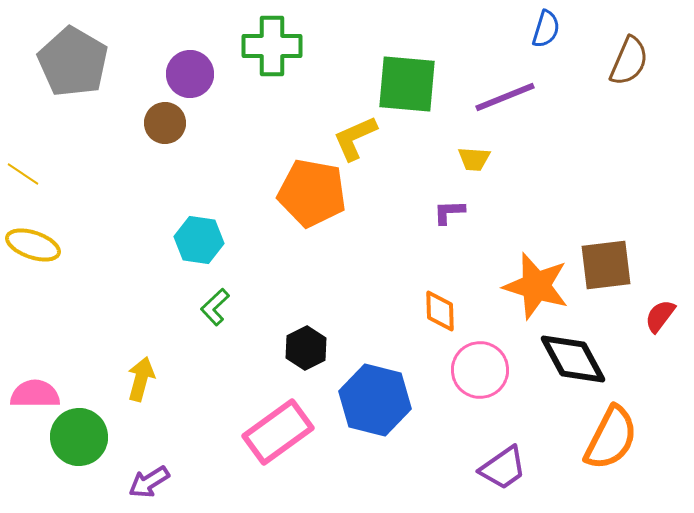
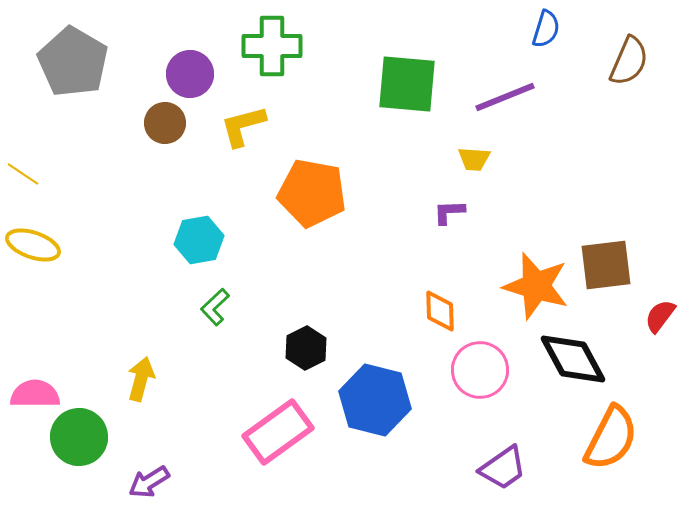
yellow L-shape: moved 112 px left, 12 px up; rotated 9 degrees clockwise
cyan hexagon: rotated 18 degrees counterclockwise
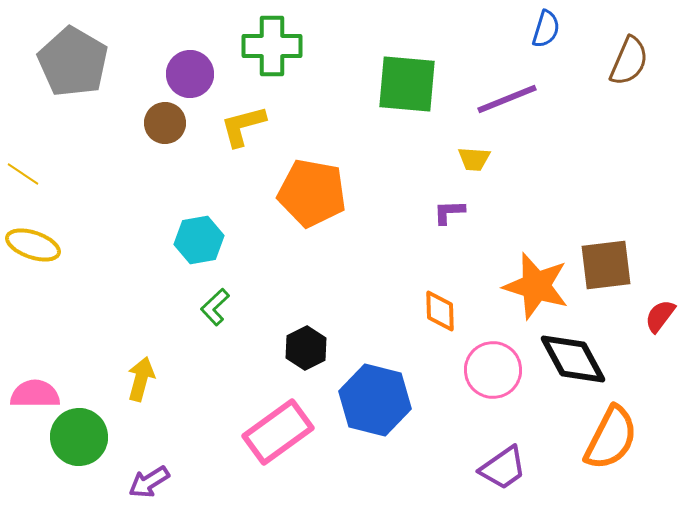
purple line: moved 2 px right, 2 px down
pink circle: moved 13 px right
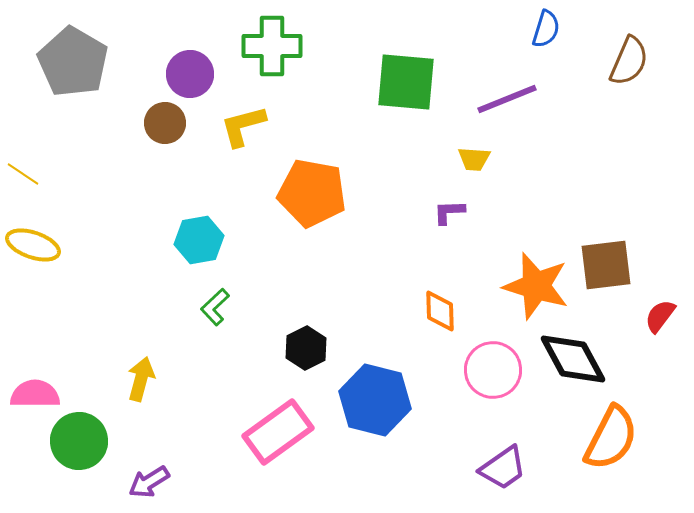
green square: moved 1 px left, 2 px up
green circle: moved 4 px down
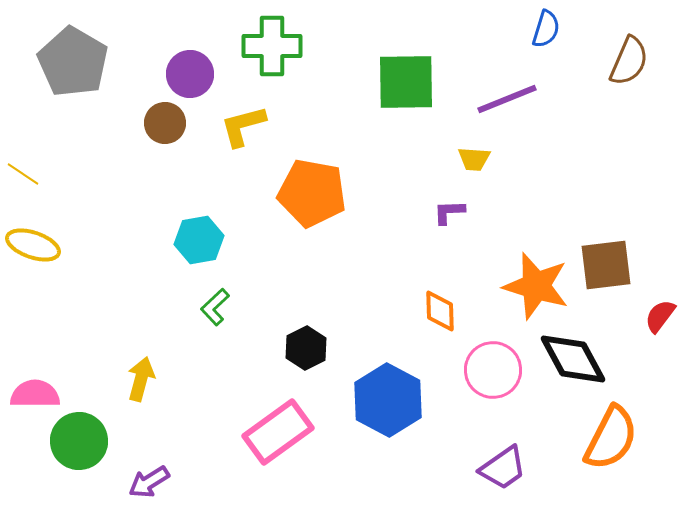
green square: rotated 6 degrees counterclockwise
blue hexagon: moved 13 px right; rotated 14 degrees clockwise
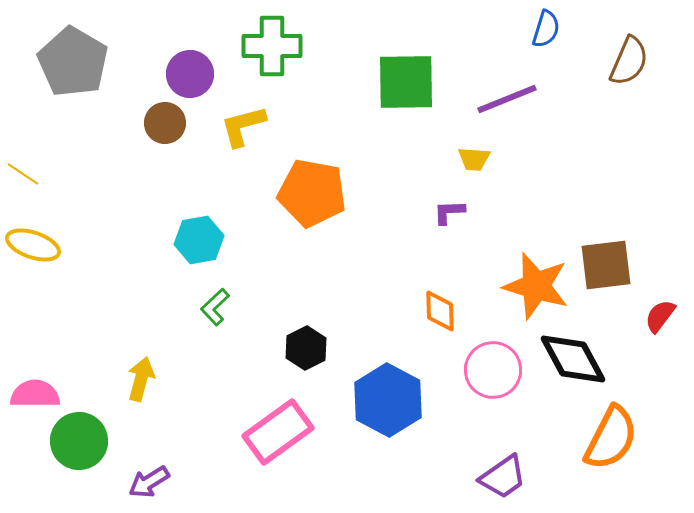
purple trapezoid: moved 9 px down
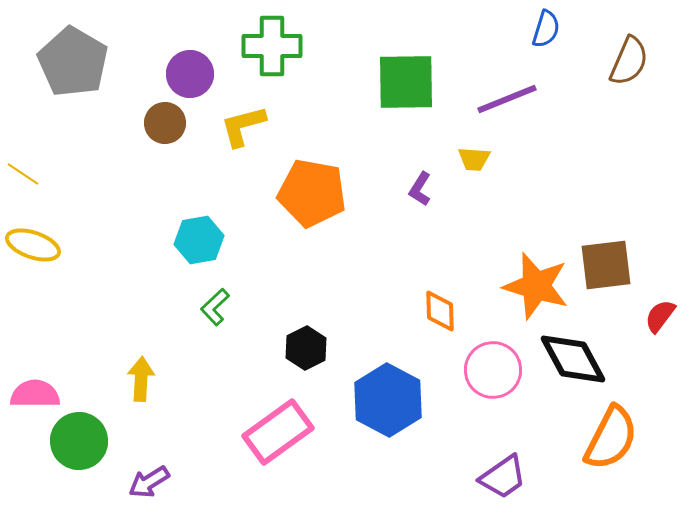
purple L-shape: moved 29 px left, 23 px up; rotated 56 degrees counterclockwise
yellow arrow: rotated 12 degrees counterclockwise
